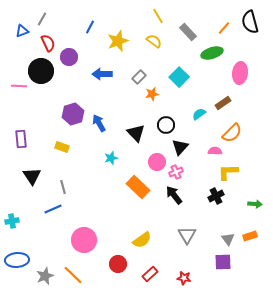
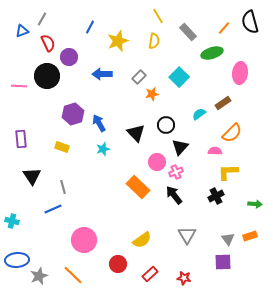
yellow semicircle at (154, 41): rotated 63 degrees clockwise
black circle at (41, 71): moved 6 px right, 5 px down
cyan star at (111, 158): moved 8 px left, 9 px up
cyan cross at (12, 221): rotated 24 degrees clockwise
gray star at (45, 276): moved 6 px left
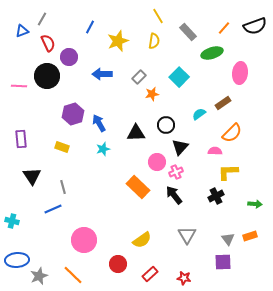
black semicircle at (250, 22): moved 5 px right, 4 px down; rotated 95 degrees counterclockwise
black triangle at (136, 133): rotated 48 degrees counterclockwise
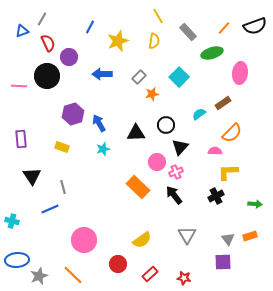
blue line at (53, 209): moved 3 px left
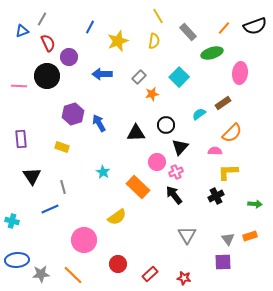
cyan star at (103, 149): moved 23 px down; rotated 24 degrees counterclockwise
yellow semicircle at (142, 240): moved 25 px left, 23 px up
gray star at (39, 276): moved 2 px right, 2 px up; rotated 18 degrees clockwise
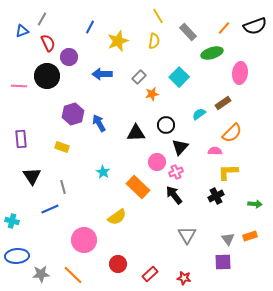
blue ellipse at (17, 260): moved 4 px up
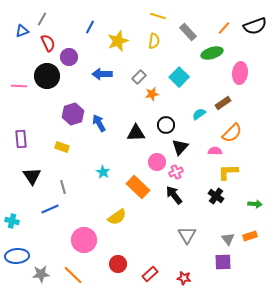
yellow line at (158, 16): rotated 42 degrees counterclockwise
black cross at (216, 196): rotated 28 degrees counterclockwise
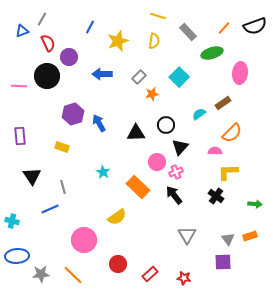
purple rectangle at (21, 139): moved 1 px left, 3 px up
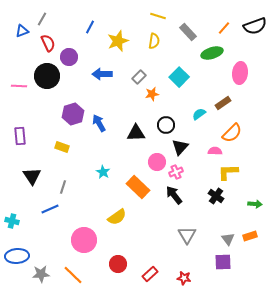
gray line at (63, 187): rotated 32 degrees clockwise
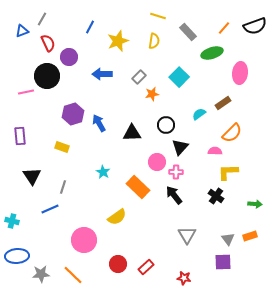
pink line at (19, 86): moved 7 px right, 6 px down; rotated 14 degrees counterclockwise
black triangle at (136, 133): moved 4 px left
pink cross at (176, 172): rotated 24 degrees clockwise
red rectangle at (150, 274): moved 4 px left, 7 px up
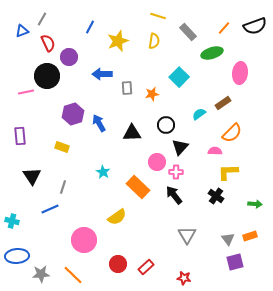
gray rectangle at (139, 77): moved 12 px left, 11 px down; rotated 48 degrees counterclockwise
purple square at (223, 262): moved 12 px right; rotated 12 degrees counterclockwise
